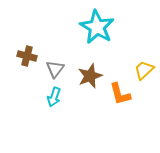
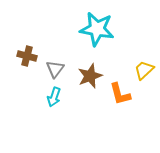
cyan star: moved 2 px down; rotated 20 degrees counterclockwise
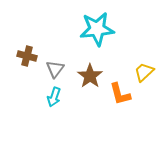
cyan star: rotated 16 degrees counterclockwise
yellow trapezoid: moved 2 px down
brown star: rotated 15 degrees counterclockwise
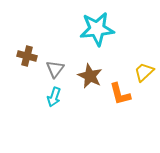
brown star: rotated 10 degrees counterclockwise
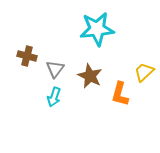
orange L-shape: rotated 30 degrees clockwise
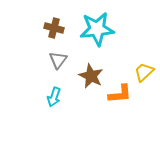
brown cross: moved 27 px right, 28 px up
gray triangle: moved 3 px right, 9 px up
brown star: moved 1 px right
orange L-shape: rotated 110 degrees counterclockwise
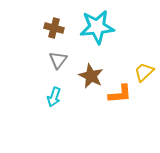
cyan star: moved 2 px up
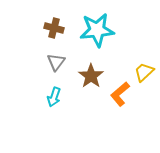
cyan star: moved 3 px down
gray triangle: moved 2 px left, 2 px down
brown star: rotated 10 degrees clockwise
orange L-shape: rotated 145 degrees clockwise
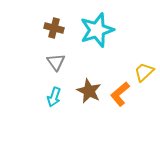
cyan star: rotated 12 degrees counterclockwise
gray triangle: rotated 12 degrees counterclockwise
brown star: moved 2 px left, 15 px down; rotated 10 degrees counterclockwise
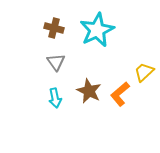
cyan star: rotated 8 degrees counterclockwise
cyan arrow: moved 1 px right, 1 px down; rotated 30 degrees counterclockwise
